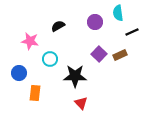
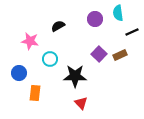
purple circle: moved 3 px up
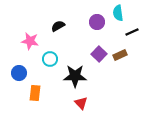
purple circle: moved 2 px right, 3 px down
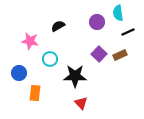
black line: moved 4 px left
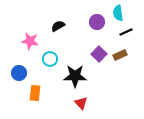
black line: moved 2 px left
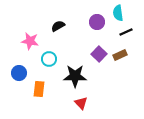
cyan circle: moved 1 px left
orange rectangle: moved 4 px right, 4 px up
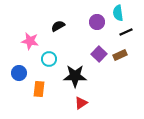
red triangle: rotated 40 degrees clockwise
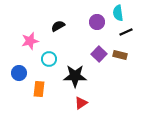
pink star: rotated 24 degrees counterclockwise
brown rectangle: rotated 40 degrees clockwise
